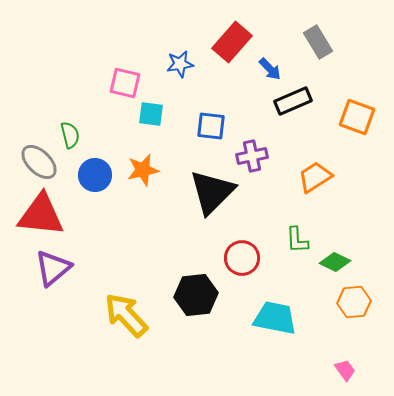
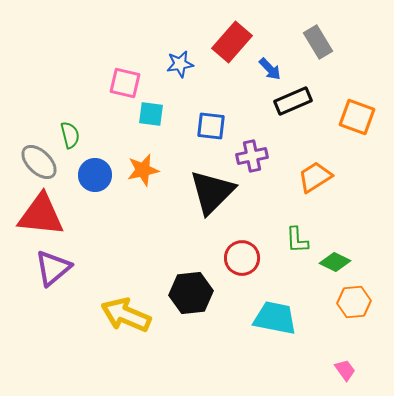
black hexagon: moved 5 px left, 2 px up
yellow arrow: rotated 24 degrees counterclockwise
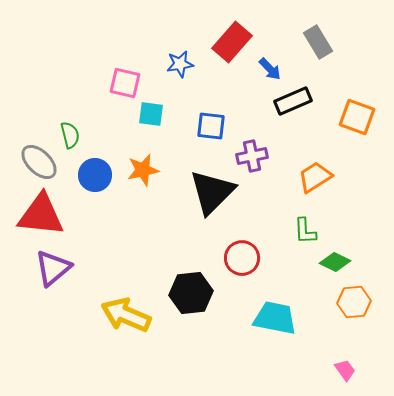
green L-shape: moved 8 px right, 9 px up
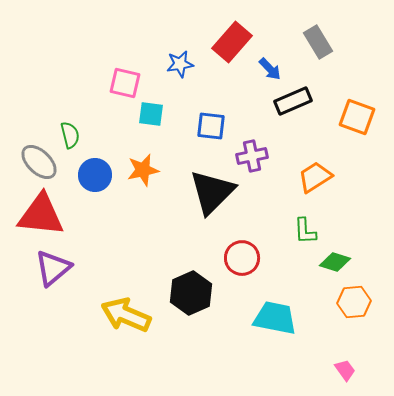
green diamond: rotated 8 degrees counterclockwise
black hexagon: rotated 18 degrees counterclockwise
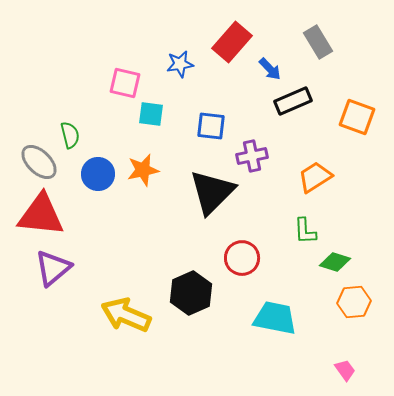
blue circle: moved 3 px right, 1 px up
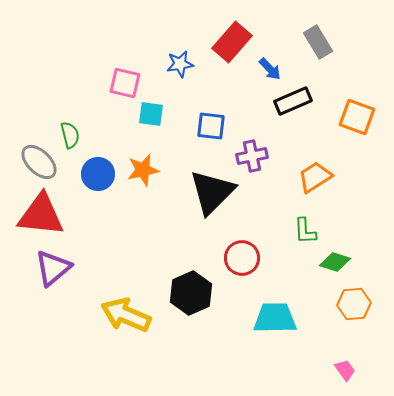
orange hexagon: moved 2 px down
cyan trapezoid: rotated 12 degrees counterclockwise
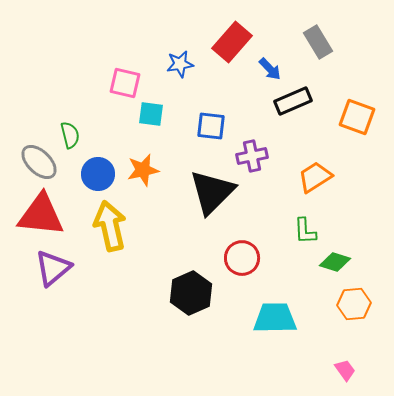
yellow arrow: moved 16 px left, 89 px up; rotated 54 degrees clockwise
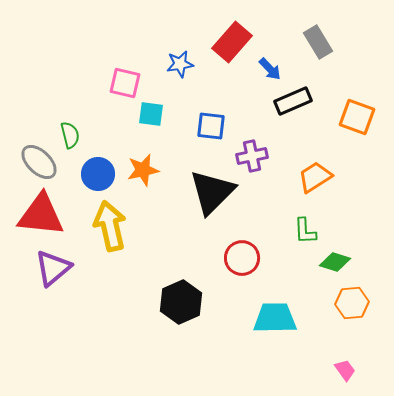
black hexagon: moved 10 px left, 9 px down
orange hexagon: moved 2 px left, 1 px up
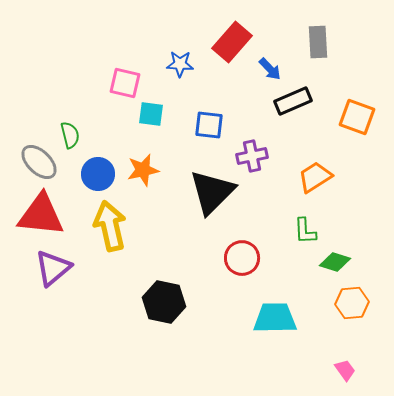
gray rectangle: rotated 28 degrees clockwise
blue star: rotated 12 degrees clockwise
blue square: moved 2 px left, 1 px up
black hexagon: moved 17 px left; rotated 24 degrees counterclockwise
